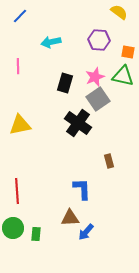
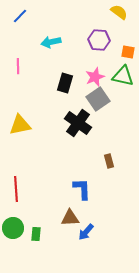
red line: moved 1 px left, 2 px up
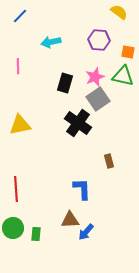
brown triangle: moved 2 px down
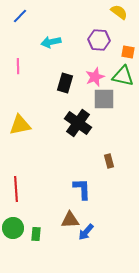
gray square: moved 6 px right; rotated 35 degrees clockwise
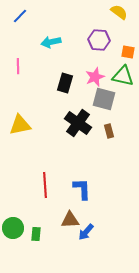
gray square: rotated 15 degrees clockwise
brown rectangle: moved 30 px up
red line: moved 29 px right, 4 px up
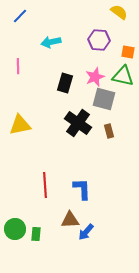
green circle: moved 2 px right, 1 px down
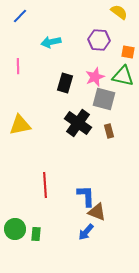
blue L-shape: moved 4 px right, 7 px down
brown triangle: moved 27 px right, 8 px up; rotated 24 degrees clockwise
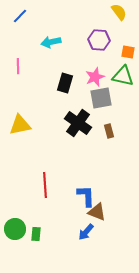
yellow semicircle: rotated 18 degrees clockwise
gray square: moved 3 px left, 1 px up; rotated 25 degrees counterclockwise
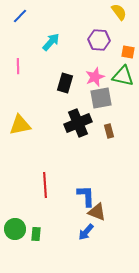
cyan arrow: rotated 144 degrees clockwise
black cross: rotated 32 degrees clockwise
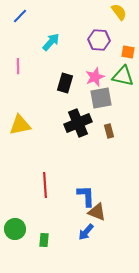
green rectangle: moved 8 px right, 6 px down
